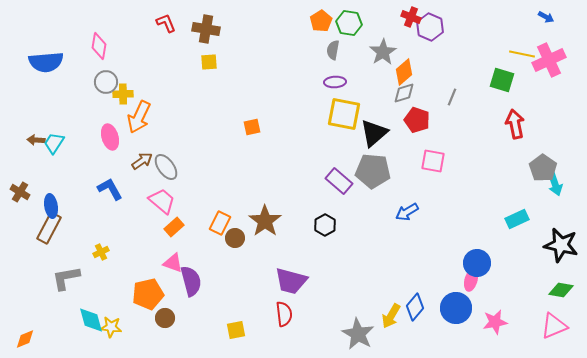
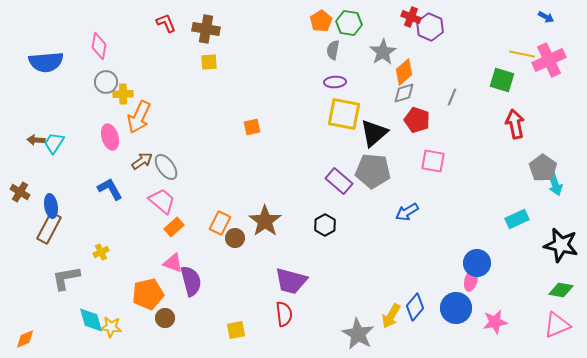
pink triangle at (554, 326): moved 3 px right, 1 px up
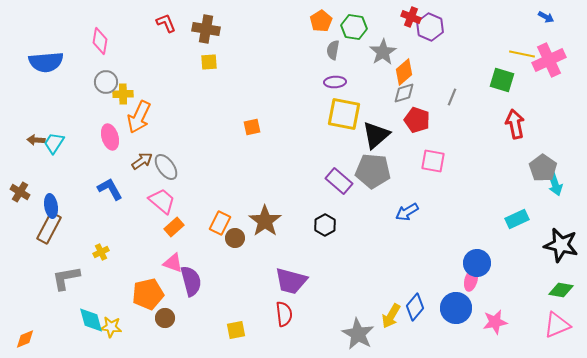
green hexagon at (349, 23): moved 5 px right, 4 px down
pink diamond at (99, 46): moved 1 px right, 5 px up
black triangle at (374, 133): moved 2 px right, 2 px down
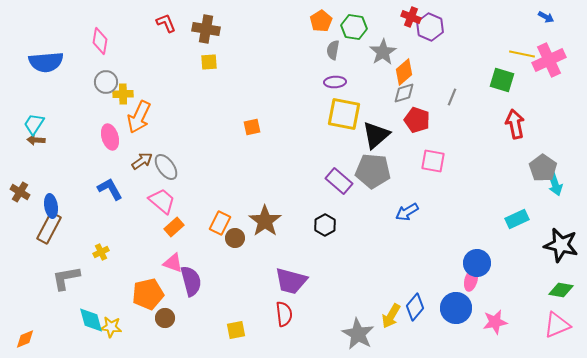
cyan trapezoid at (54, 143): moved 20 px left, 19 px up
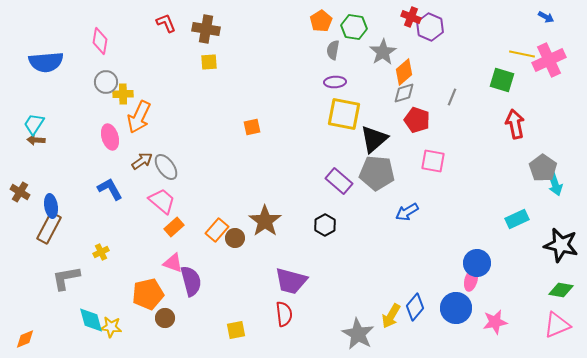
black triangle at (376, 135): moved 2 px left, 4 px down
gray pentagon at (373, 171): moved 4 px right, 2 px down
orange rectangle at (220, 223): moved 3 px left, 7 px down; rotated 15 degrees clockwise
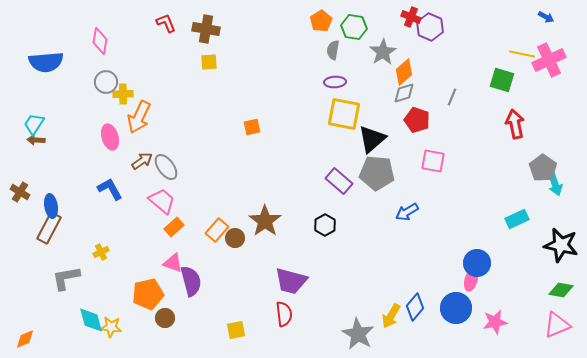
black triangle at (374, 139): moved 2 px left
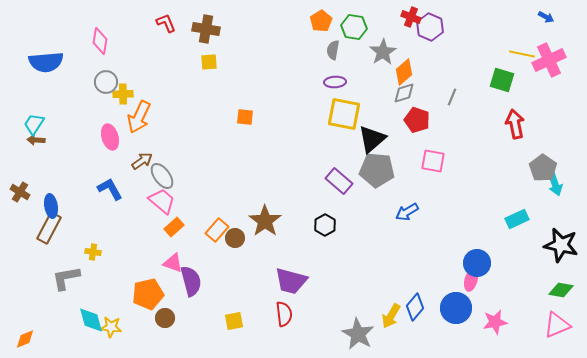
orange square at (252, 127): moved 7 px left, 10 px up; rotated 18 degrees clockwise
gray ellipse at (166, 167): moved 4 px left, 9 px down
gray pentagon at (377, 173): moved 3 px up
yellow cross at (101, 252): moved 8 px left; rotated 35 degrees clockwise
yellow square at (236, 330): moved 2 px left, 9 px up
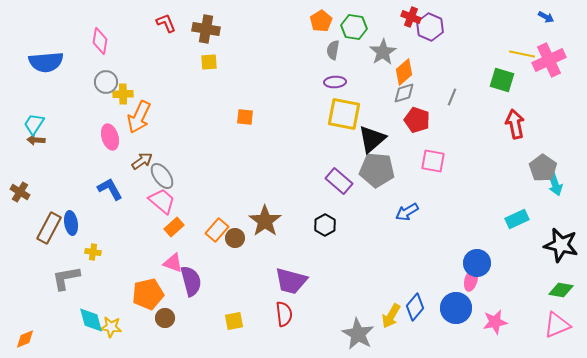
blue ellipse at (51, 206): moved 20 px right, 17 px down
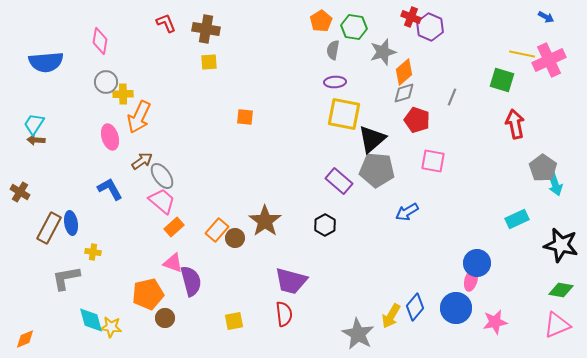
gray star at (383, 52): rotated 16 degrees clockwise
